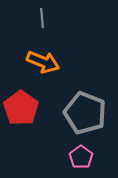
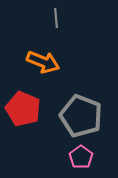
gray line: moved 14 px right
red pentagon: moved 2 px right, 1 px down; rotated 12 degrees counterclockwise
gray pentagon: moved 4 px left, 3 px down
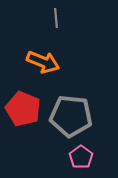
gray pentagon: moved 10 px left; rotated 15 degrees counterclockwise
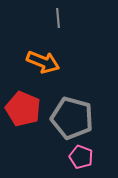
gray line: moved 2 px right
gray pentagon: moved 1 px right, 2 px down; rotated 9 degrees clockwise
pink pentagon: rotated 15 degrees counterclockwise
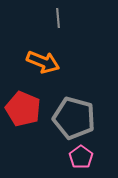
gray pentagon: moved 2 px right
pink pentagon: rotated 15 degrees clockwise
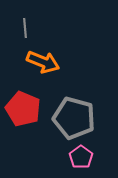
gray line: moved 33 px left, 10 px down
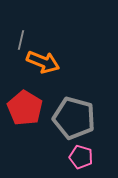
gray line: moved 4 px left, 12 px down; rotated 18 degrees clockwise
red pentagon: moved 2 px right, 1 px up; rotated 8 degrees clockwise
pink pentagon: rotated 20 degrees counterclockwise
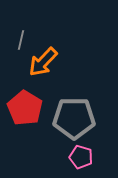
orange arrow: rotated 112 degrees clockwise
gray pentagon: rotated 15 degrees counterclockwise
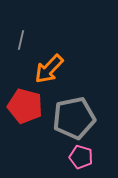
orange arrow: moved 6 px right, 7 px down
red pentagon: moved 2 px up; rotated 16 degrees counterclockwise
gray pentagon: rotated 12 degrees counterclockwise
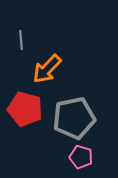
gray line: rotated 18 degrees counterclockwise
orange arrow: moved 2 px left
red pentagon: moved 3 px down
